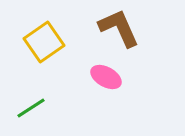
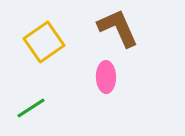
brown L-shape: moved 1 px left
pink ellipse: rotated 60 degrees clockwise
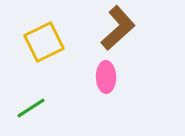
brown L-shape: rotated 72 degrees clockwise
yellow square: rotated 9 degrees clockwise
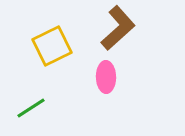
yellow square: moved 8 px right, 4 px down
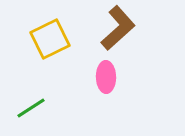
yellow square: moved 2 px left, 7 px up
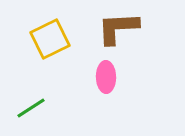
brown L-shape: rotated 141 degrees counterclockwise
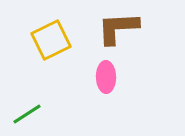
yellow square: moved 1 px right, 1 px down
green line: moved 4 px left, 6 px down
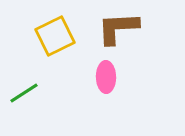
yellow square: moved 4 px right, 4 px up
green line: moved 3 px left, 21 px up
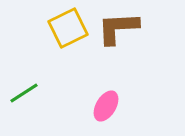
yellow square: moved 13 px right, 8 px up
pink ellipse: moved 29 px down; rotated 32 degrees clockwise
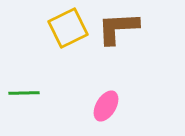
green line: rotated 32 degrees clockwise
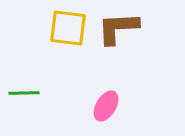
yellow square: rotated 33 degrees clockwise
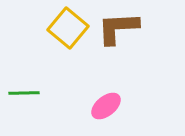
yellow square: rotated 33 degrees clockwise
pink ellipse: rotated 20 degrees clockwise
